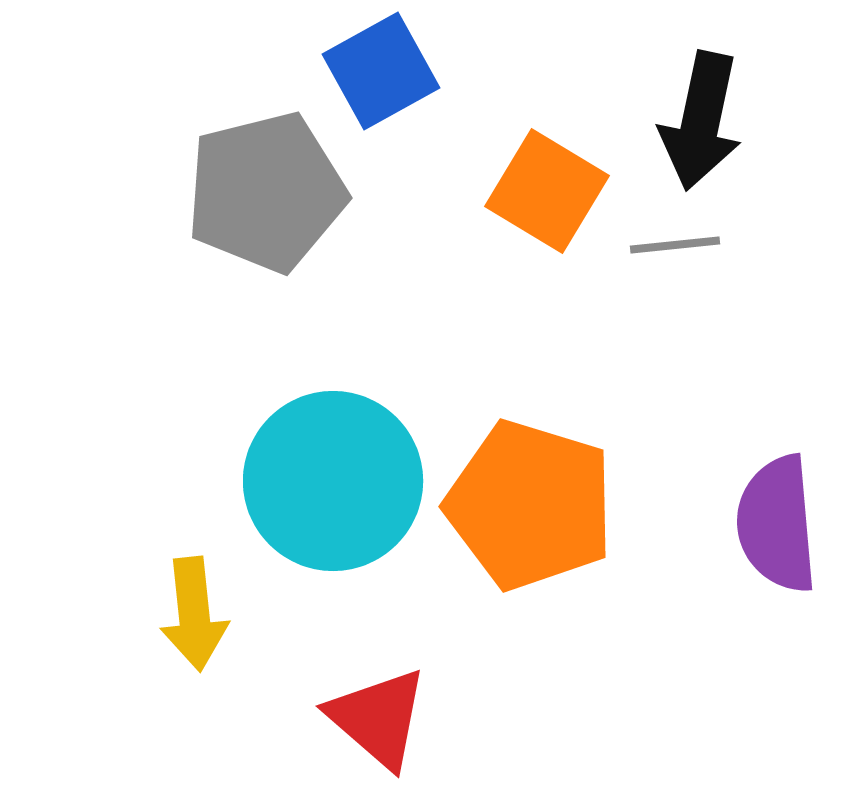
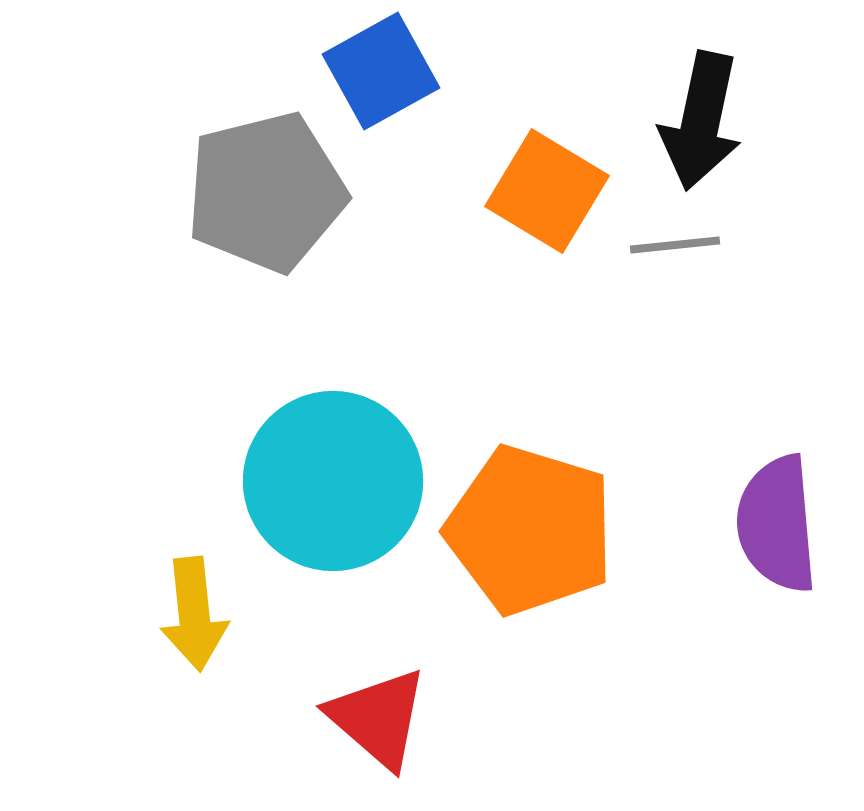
orange pentagon: moved 25 px down
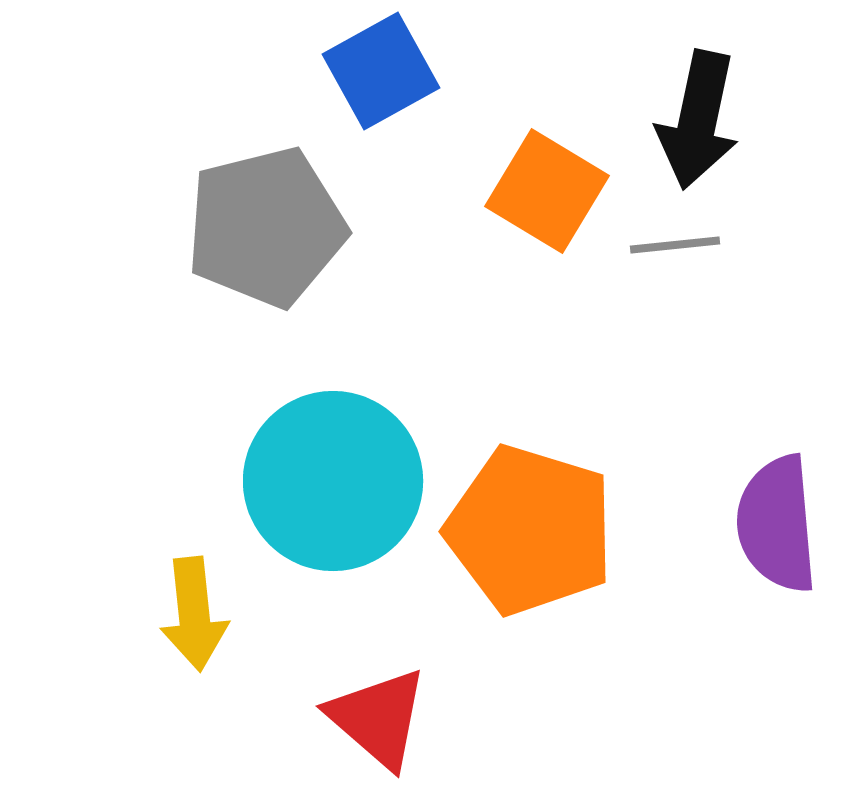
black arrow: moved 3 px left, 1 px up
gray pentagon: moved 35 px down
